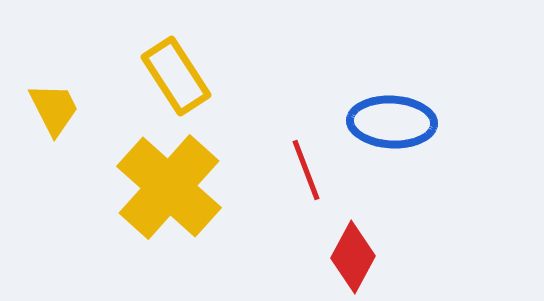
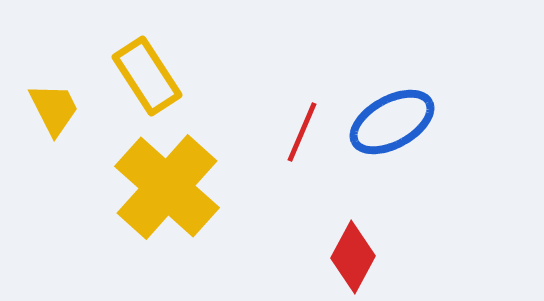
yellow rectangle: moved 29 px left
blue ellipse: rotated 32 degrees counterclockwise
red line: moved 4 px left, 38 px up; rotated 44 degrees clockwise
yellow cross: moved 2 px left
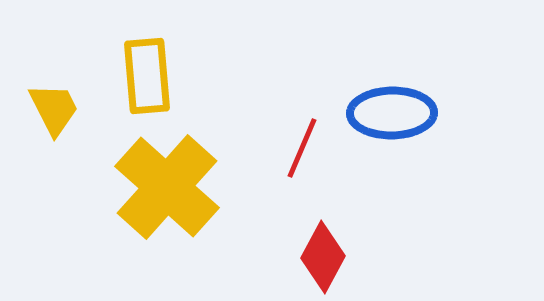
yellow rectangle: rotated 28 degrees clockwise
blue ellipse: moved 9 px up; rotated 28 degrees clockwise
red line: moved 16 px down
red diamond: moved 30 px left
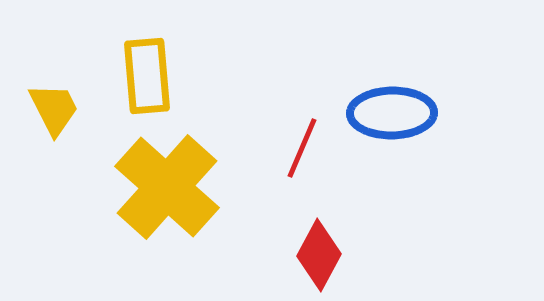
red diamond: moved 4 px left, 2 px up
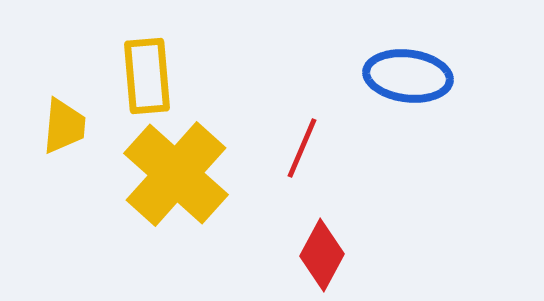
yellow trapezoid: moved 10 px right, 17 px down; rotated 32 degrees clockwise
blue ellipse: moved 16 px right, 37 px up; rotated 8 degrees clockwise
yellow cross: moved 9 px right, 13 px up
red diamond: moved 3 px right
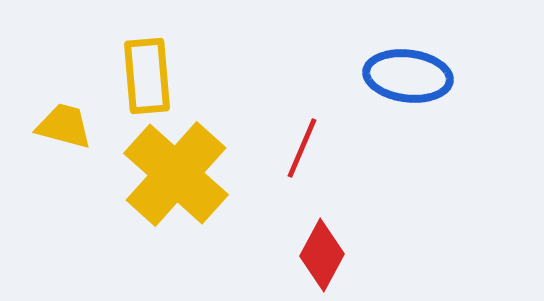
yellow trapezoid: rotated 80 degrees counterclockwise
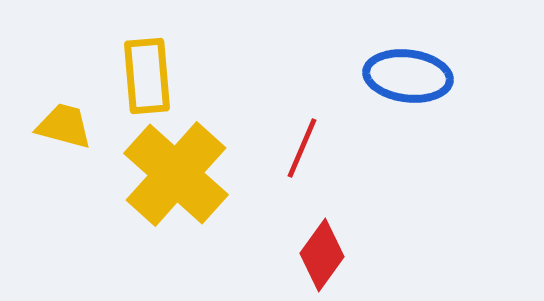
red diamond: rotated 8 degrees clockwise
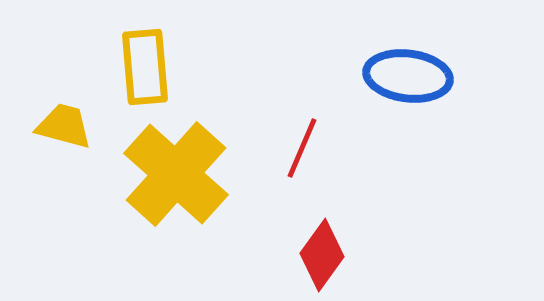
yellow rectangle: moved 2 px left, 9 px up
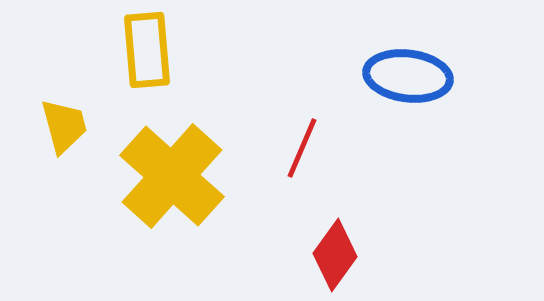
yellow rectangle: moved 2 px right, 17 px up
yellow trapezoid: rotated 60 degrees clockwise
yellow cross: moved 4 px left, 2 px down
red diamond: moved 13 px right
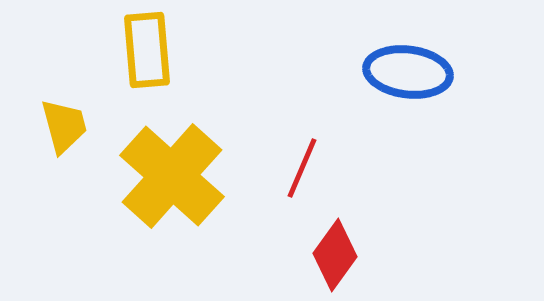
blue ellipse: moved 4 px up
red line: moved 20 px down
